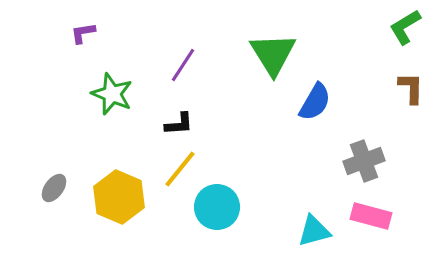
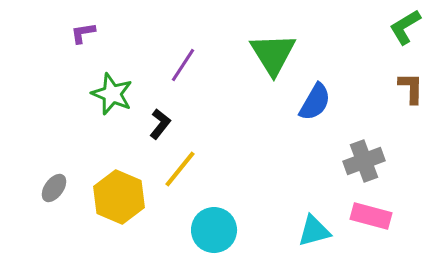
black L-shape: moved 19 px left; rotated 48 degrees counterclockwise
cyan circle: moved 3 px left, 23 px down
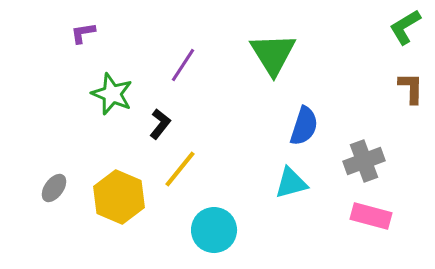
blue semicircle: moved 11 px left, 24 px down; rotated 12 degrees counterclockwise
cyan triangle: moved 23 px left, 48 px up
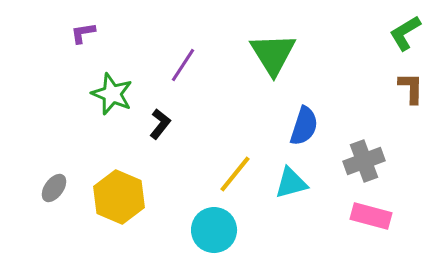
green L-shape: moved 6 px down
yellow line: moved 55 px right, 5 px down
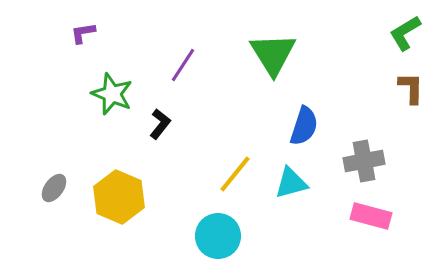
gray cross: rotated 9 degrees clockwise
cyan circle: moved 4 px right, 6 px down
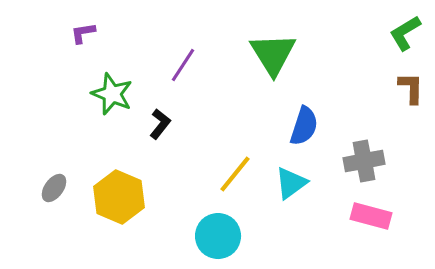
cyan triangle: rotated 21 degrees counterclockwise
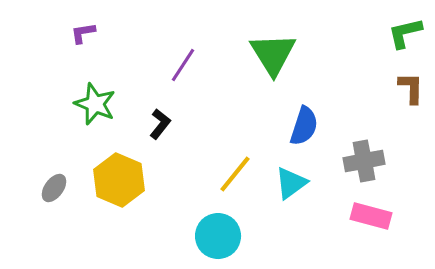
green L-shape: rotated 18 degrees clockwise
green star: moved 17 px left, 10 px down
yellow hexagon: moved 17 px up
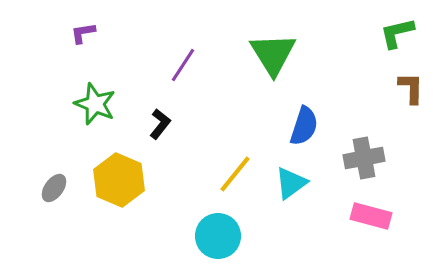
green L-shape: moved 8 px left
gray cross: moved 3 px up
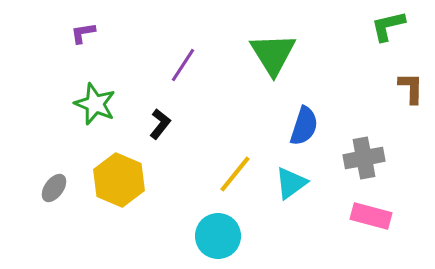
green L-shape: moved 9 px left, 7 px up
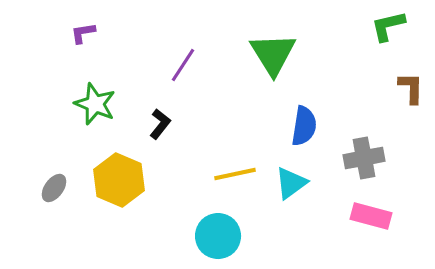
blue semicircle: rotated 9 degrees counterclockwise
yellow line: rotated 39 degrees clockwise
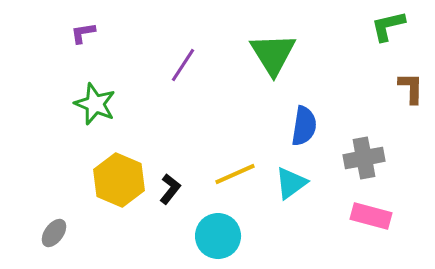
black L-shape: moved 10 px right, 65 px down
yellow line: rotated 12 degrees counterclockwise
gray ellipse: moved 45 px down
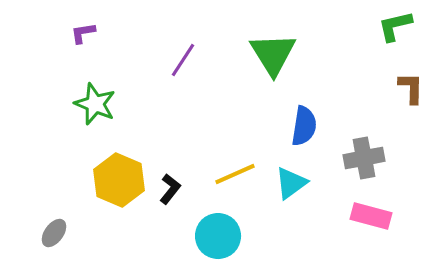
green L-shape: moved 7 px right
purple line: moved 5 px up
